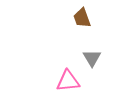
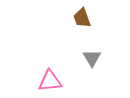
pink triangle: moved 18 px left
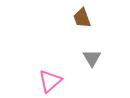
pink triangle: rotated 35 degrees counterclockwise
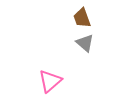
gray triangle: moved 7 px left, 15 px up; rotated 18 degrees counterclockwise
